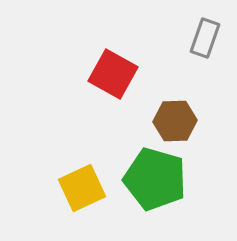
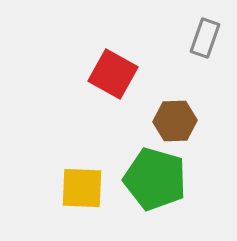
yellow square: rotated 27 degrees clockwise
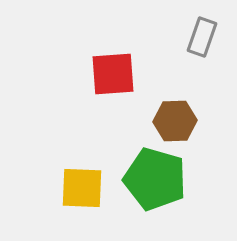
gray rectangle: moved 3 px left, 1 px up
red square: rotated 33 degrees counterclockwise
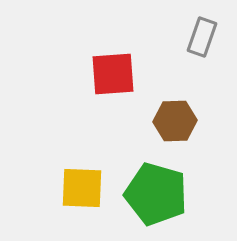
green pentagon: moved 1 px right, 15 px down
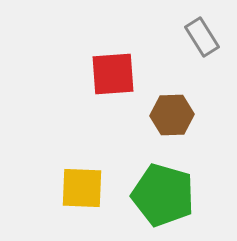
gray rectangle: rotated 51 degrees counterclockwise
brown hexagon: moved 3 px left, 6 px up
green pentagon: moved 7 px right, 1 px down
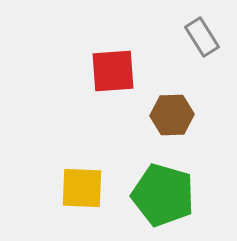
red square: moved 3 px up
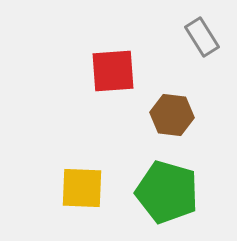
brown hexagon: rotated 9 degrees clockwise
green pentagon: moved 4 px right, 3 px up
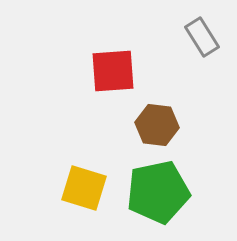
brown hexagon: moved 15 px left, 10 px down
yellow square: moved 2 px right; rotated 15 degrees clockwise
green pentagon: moved 9 px left; rotated 28 degrees counterclockwise
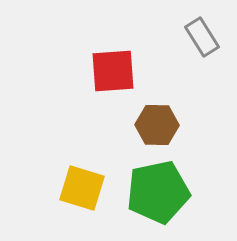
brown hexagon: rotated 6 degrees counterclockwise
yellow square: moved 2 px left
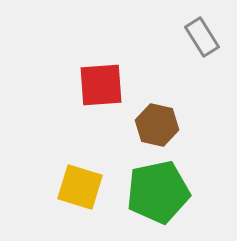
red square: moved 12 px left, 14 px down
brown hexagon: rotated 12 degrees clockwise
yellow square: moved 2 px left, 1 px up
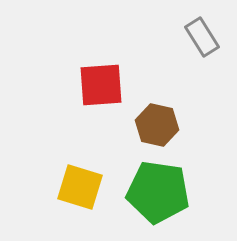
green pentagon: rotated 20 degrees clockwise
